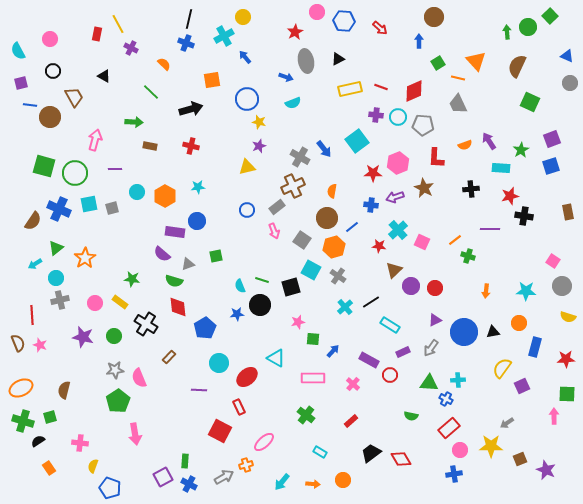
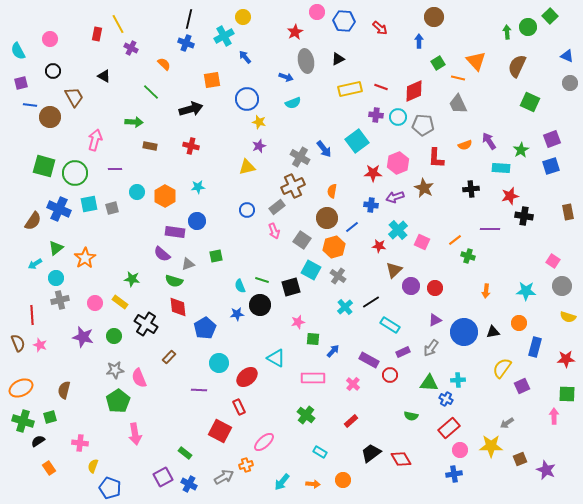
green rectangle at (185, 461): moved 8 px up; rotated 56 degrees counterclockwise
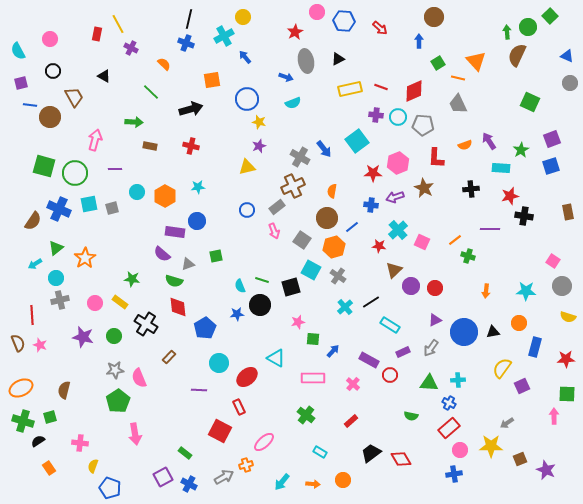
brown semicircle at (517, 66): moved 11 px up
blue cross at (446, 399): moved 3 px right, 4 px down
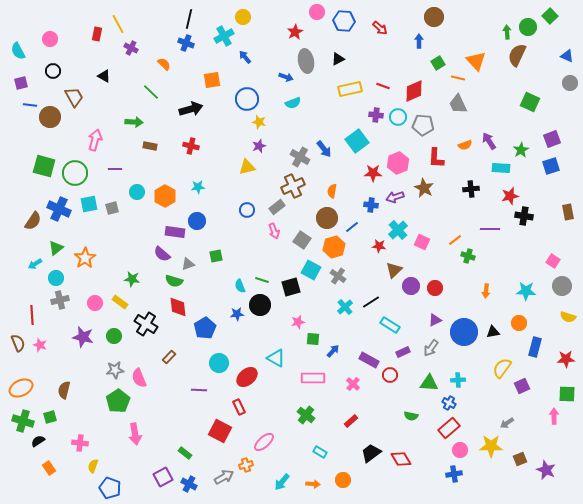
red line at (381, 87): moved 2 px right, 1 px up
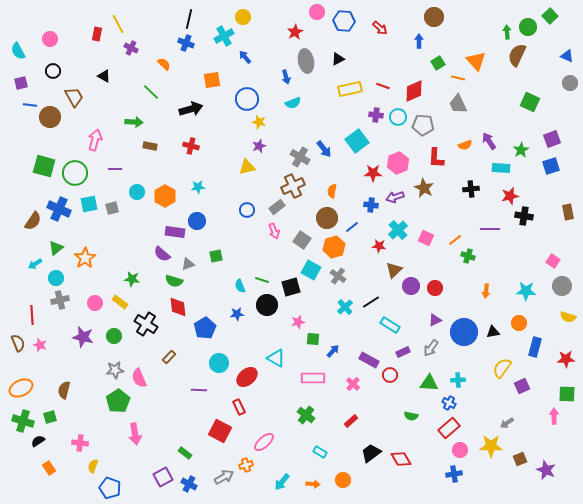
blue arrow at (286, 77): rotated 56 degrees clockwise
pink square at (422, 242): moved 4 px right, 4 px up
black circle at (260, 305): moved 7 px right
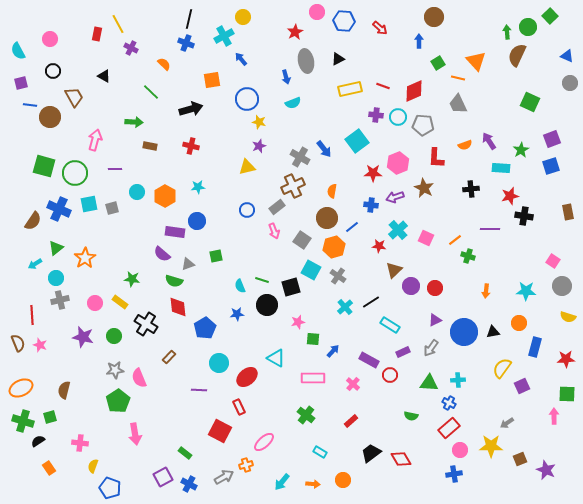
blue arrow at (245, 57): moved 4 px left, 2 px down
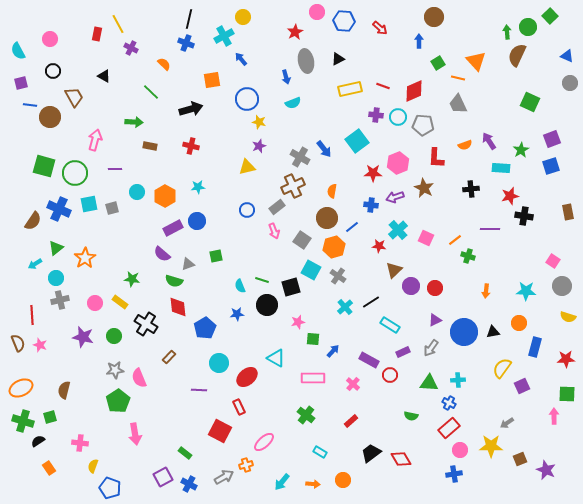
purple rectangle at (175, 232): moved 2 px left, 4 px up; rotated 36 degrees counterclockwise
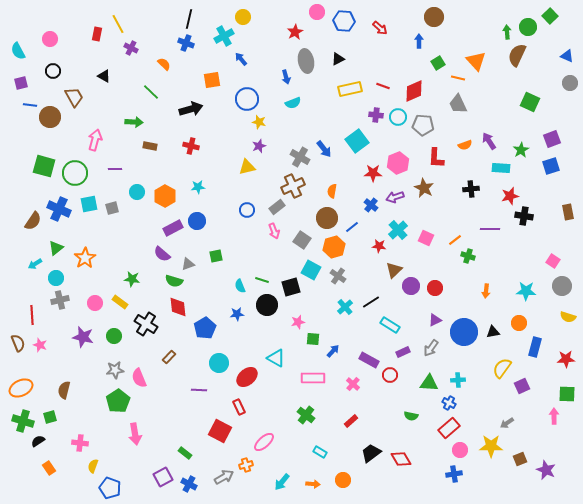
blue cross at (371, 205): rotated 32 degrees clockwise
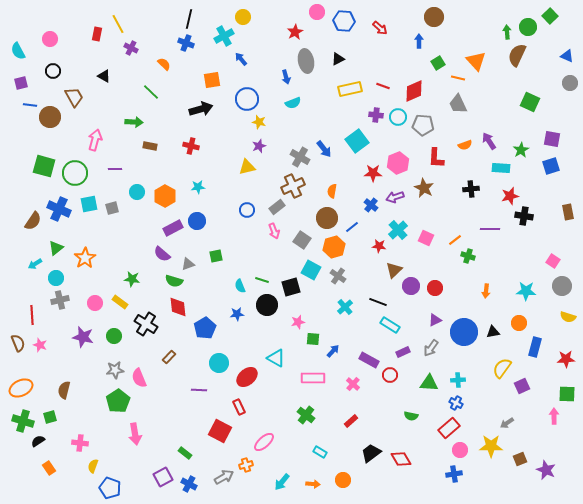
black arrow at (191, 109): moved 10 px right
purple square at (552, 139): rotated 30 degrees clockwise
black line at (371, 302): moved 7 px right; rotated 54 degrees clockwise
blue cross at (449, 403): moved 7 px right
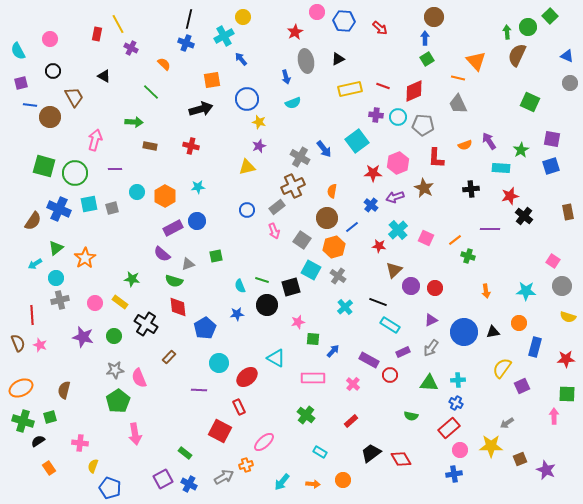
blue arrow at (419, 41): moved 6 px right, 3 px up
green square at (438, 63): moved 11 px left, 4 px up
black cross at (524, 216): rotated 30 degrees clockwise
orange arrow at (486, 291): rotated 16 degrees counterclockwise
purple triangle at (435, 320): moved 4 px left
purple square at (163, 477): moved 2 px down
